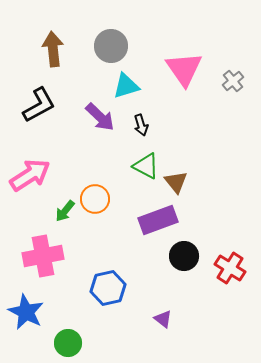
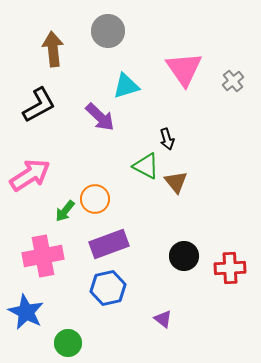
gray circle: moved 3 px left, 15 px up
black arrow: moved 26 px right, 14 px down
purple rectangle: moved 49 px left, 24 px down
red cross: rotated 36 degrees counterclockwise
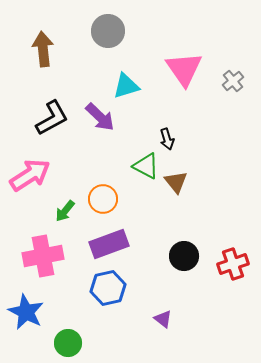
brown arrow: moved 10 px left
black L-shape: moved 13 px right, 13 px down
orange circle: moved 8 px right
red cross: moved 3 px right, 4 px up; rotated 16 degrees counterclockwise
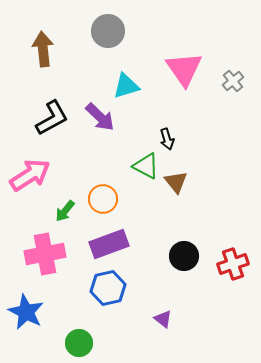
pink cross: moved 2 px right, 2 px up
green circle: moved 11 px right
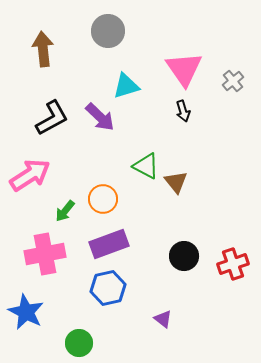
black arrow: moved 16 px right, 28 px up
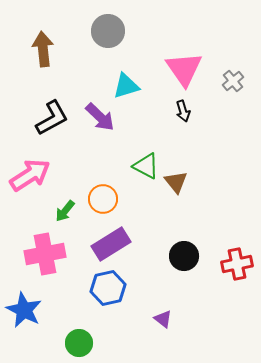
purple rectangle: moved 2 px right; rotated 12 degrees counterclockwise
red cross: moved 4 px right; rotated 8 degrees clockwise
blue star: moved 2 px left, 2 px up
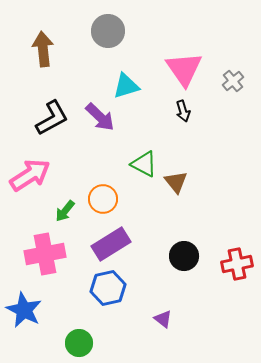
green triangle: moved 2 px left, 2 px up
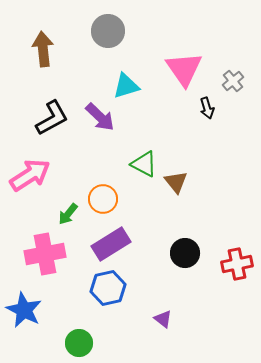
black arrow: moved 24 px right, 3 px up
green arrow: moved 3 px right, 3 px down
black circle: moved 1 px right, 3 px up
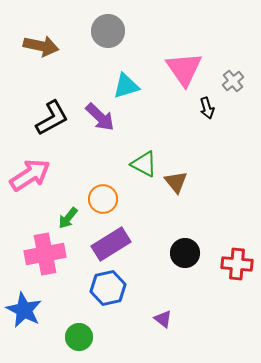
brown arrow: moved 2 px left, 3 px up; rotated 108 degrees clockwise
green arrow: moved 4 px down
red cross: rotated 16 degrees clockwise
green circle: moved 6 px up
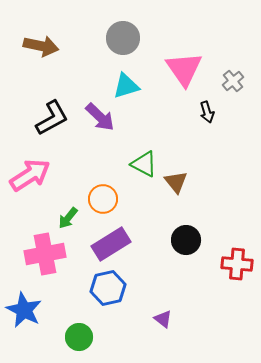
gray circle: moved 15 px right, 7 px down
black arrow: moved 4 px down
black circle: moved 1 px right, 13 px up
